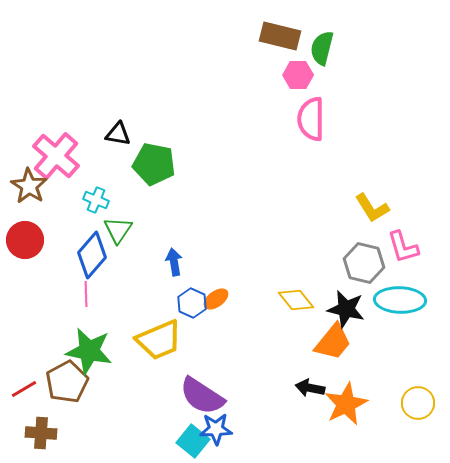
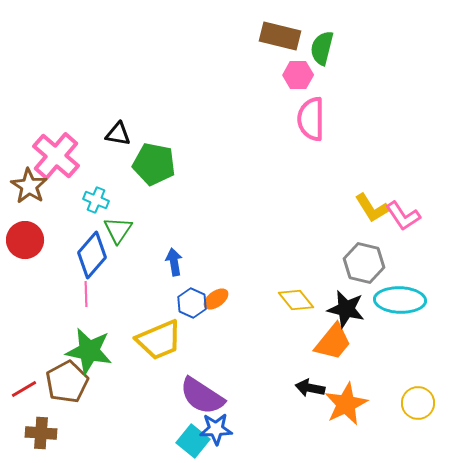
pink L-shape: moved 31 px up; rotated 18 degrees counterclockwise
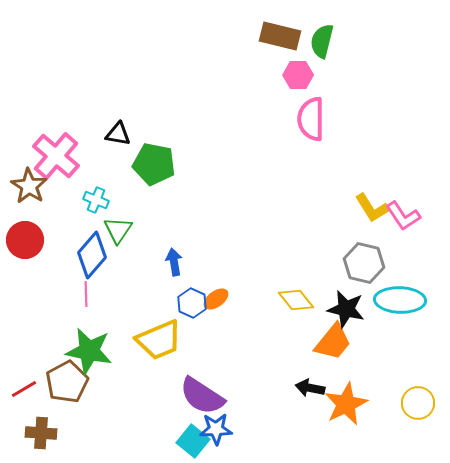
green semicircle: moved 7 px up
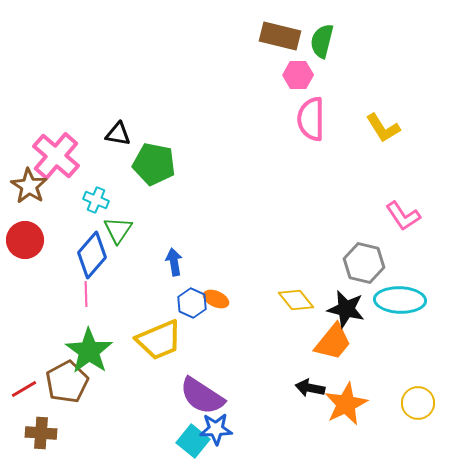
yellow L-shape: moved 11 px right, 80 px up
orange ellipse: rotated 60 degrees clockwise
green star: rotated 24 degrees clockwise
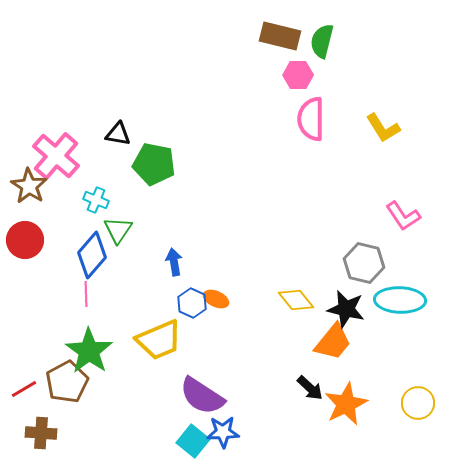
black arrow: rotated 148 degrees counterclockwise
blue star: moved 7 px right, 3 px down
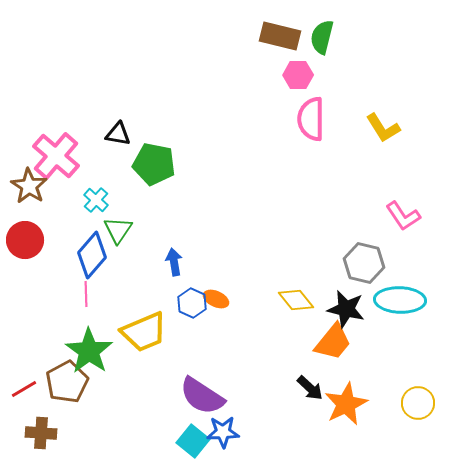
green semicircle: moved 4 px up
cyan cross: rotated 20 degrees clockwise
yellow trapezoid: moved 15 px left, 8 px up
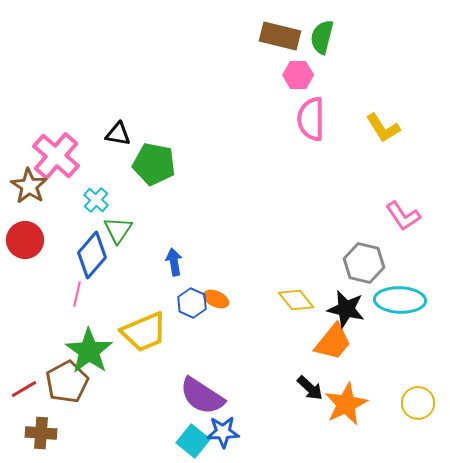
pink line: moved 9 px left; rotated 15 degrees clockwise
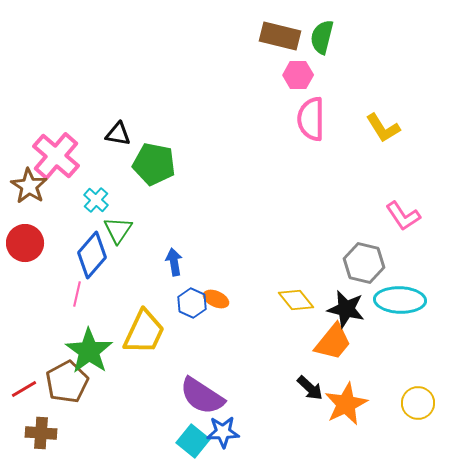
red circle: moved 3 px down
yellow trapezoid: rotated 42 degrees counterclockwise
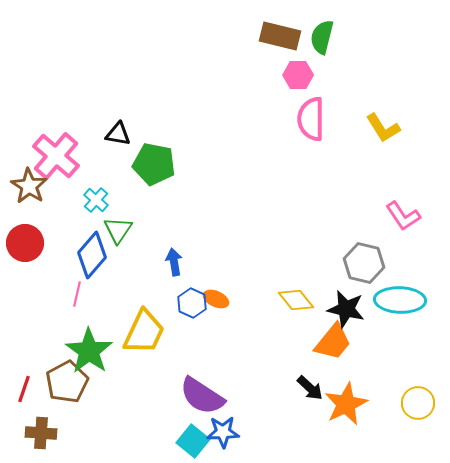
red line: rotated 40 degrees counterclockwise
